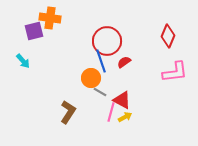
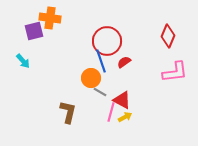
brown L-shape: rotated 20 degrees counterclockwise
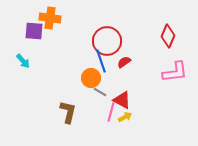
purple square: rotated 18 degrees clockwise
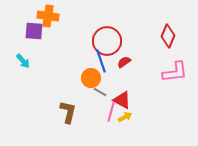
orange cross: moved 2 px left, 2 px up
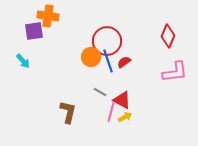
purple square: rotated 12 degrees counterclockwise
blue line: moved 7 px right
orange circle: moved 21 px up
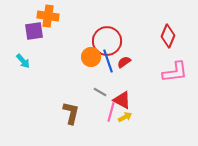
brown L-shape: moved 3 px right, 1 px down
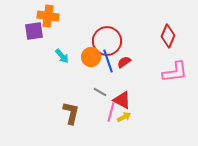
cyan arrow: moved 39 px right, 5 px up
yellow arrow: moved 1 px left
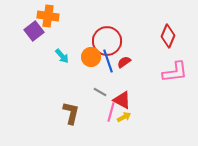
purple square: rotated 30 degrees counterclockwise
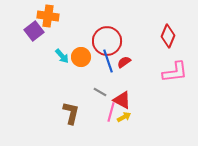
orange circle: moved 10 px left
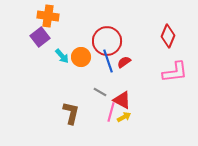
purple square: moved 6 px right, 6 px down
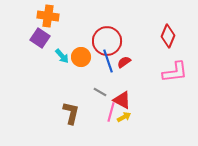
purple square: moved 1 px down; rotated 18 degrees counterclockwise
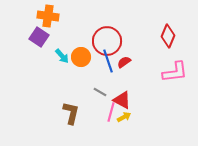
purple square: moved 1 px left, 1 px up
